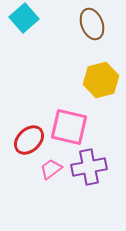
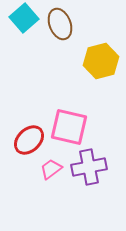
brown ellipse: moved 32 px left
yellow hexagon: moved 19 px up
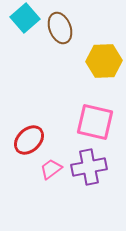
cyan square: moved 1 px right
brown ellipse: moved 4 px down
yellow hexagon: moved 3 px right; rotated 12 degrees clockwise
pink square: moved 26 px right, 5 px up
